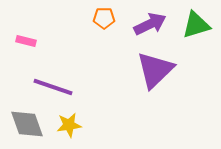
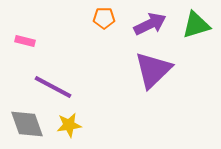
pink rectangle: moved 1 px left
purple triangle: moved 2 px left
purple line: rotated 9 degrees clockwise
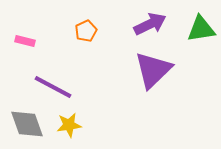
orange pentagon: moved 18 px left, 13 px down; rotated 25 degrees counterclockwise
green triangle: moved 5 px right, 4 px down; rotated 8 degrees clockwise
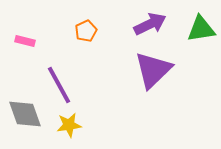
purple line: moved 6 px right, 2 px up; rotated 33 degrees clockwise
gray diamond: moved 2 px left, 10 px up
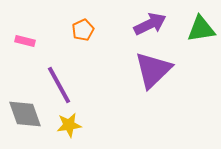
orange pentagon: moved 3 px left, 1 px up
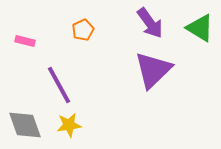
purple arrow: moved 1 px up; rotated 80 degrees clockwise
green triangle: moved 1 px left, 1 px up; rotated 40 degrees clockwise
gray diamond: moved 11 px down
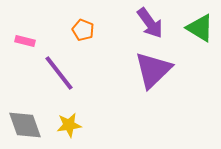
orange pentagon: rotated 25 degrees counterclockwise
purple line: moved 12 px up; rotated 9 degrees counterclockwise
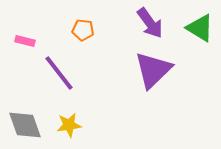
orange pentagon: rotated 15 degrees counterclockwise
